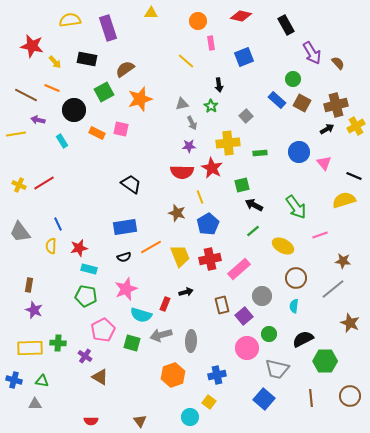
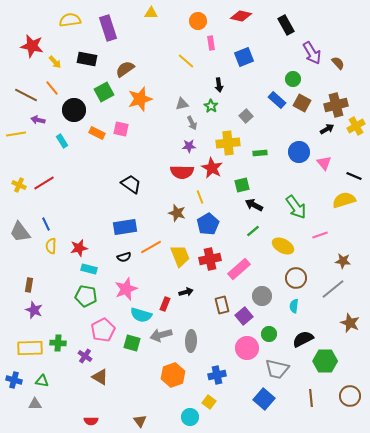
orange line at (52, 88): rotated 28 degrees clockwise
blue line at (58, 224): moved 12 px left
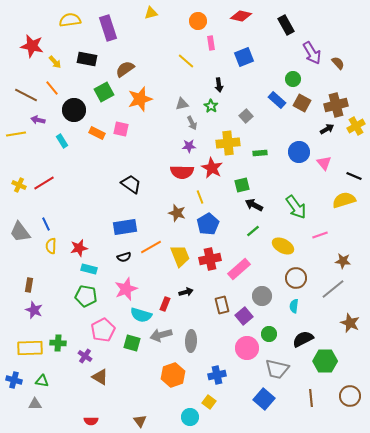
yellow triangle at (151, 13): rotated 16 degrees counterclockwise
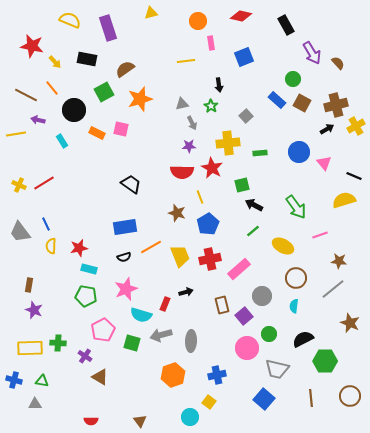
yellow semicircle at (70, 20): rotated 30 degrees clockwise
yellow line at (186, 61): rotated 48 degrees counterclockwise
brown star at (343, 261): moved 4 px left
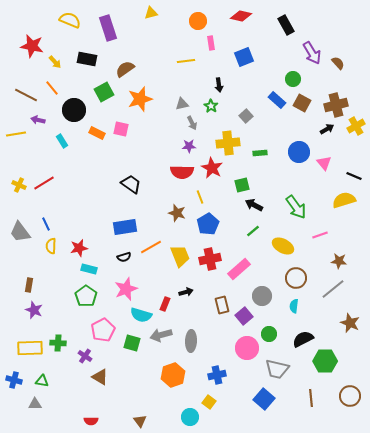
green pentagon at (86, 296): rotated 25 degrees clockwise
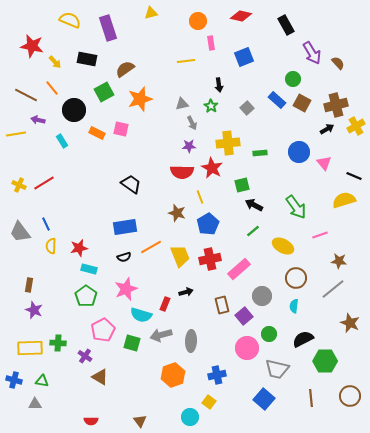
gray square at (246, 116): moved 1 px right, 8 px up
